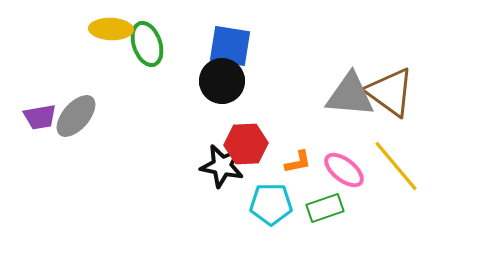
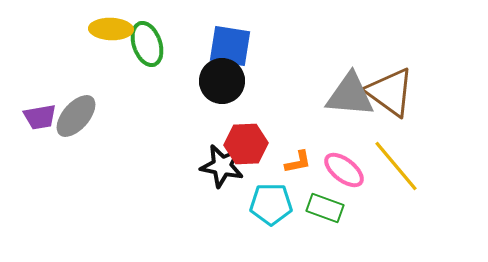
green rectangle: rotated 39 degrees clockwise
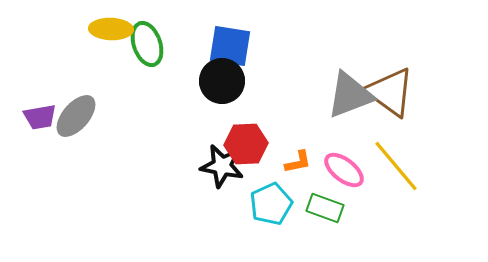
gray triangle: rotated 26 degrees counterclockwise
cyan pentagon: rotated 24 degrees counterclockwise
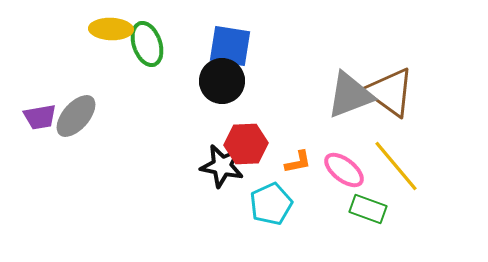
green rectangle: moved 43 px right, 1 px down
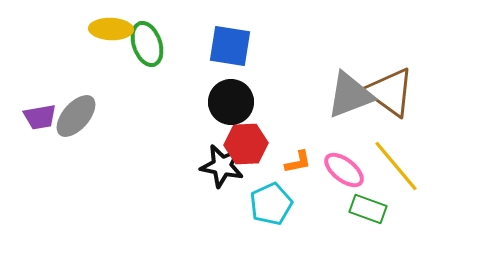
black circle: moved 9 px right, 21 px down
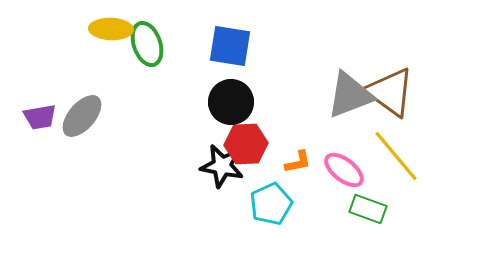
gray ellipse: moved 6 px right
yellow line: moved 10 px up
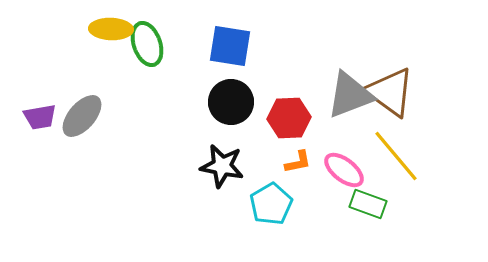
red hexagon: moved 43 px right, 26 px up
cyan pentagon: rotated 6 degrees counterclockwise
green rectangle: moved 5 px up
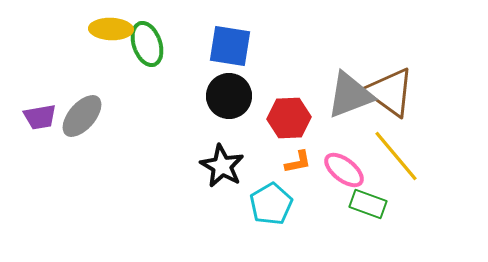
black circle: moved 2 px left, 6 px up
black star: rotated 18 degrees clockwise
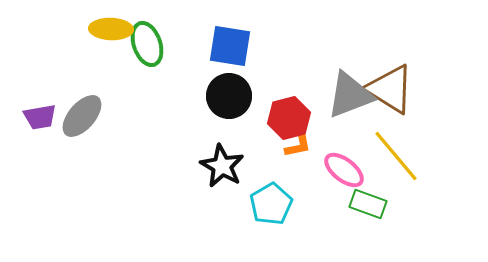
brown triangle: moved 3 px up; rotated 4 degrees counterclockwise
red hexagon: rotated 12 degrees counterclockwise
orange L-shape: moved 16 px up
